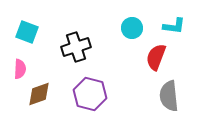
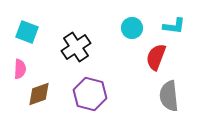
black cross: rotated 16 degrees counterclockwise
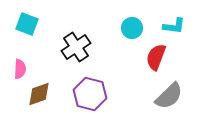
cyan square: moved 8 px up
gray semicircle: rotated 128 degrees counterclockwise
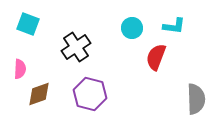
cyan square: moved 1 px right
gray semicircle: moved 27 px right, 3 px down; rotated 48 degrees counterclockwise
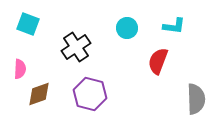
cyan circle: moved 5 px left
red semicircle: moved 2 px right, 4 px down
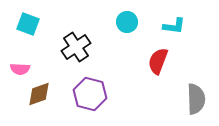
cyan circle: moved 6 px up
pink semicircle: rotated 90 degrees clockwise
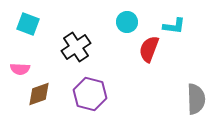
red semicircle: moved 9 px left, 12 px up
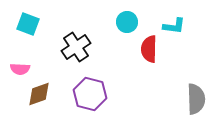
red semicircle: rotated 20 degrees counterclockwise
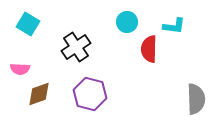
cyan square: rotated 10 degrees clockwise
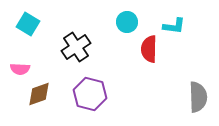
gray semicircle: moved 2 px right, 2 px up
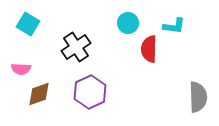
cyan circle: moved 1 px right, 1 px down
pink semicircle: moved 1 px right
purple hexagon: moved 2 px up; rotated 20 degrees clockwise
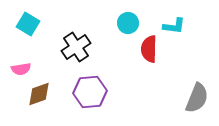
pink semicircle: rotated 12 degrees counterclockwise
purple hexagon: rotated 20 degrees clockwise
gray semicircle: moved 1 px left, 1 px down; rotated 24 degrees clockwise
